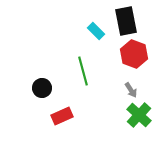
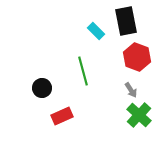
red hexagon: moved 3 px right, 3 px down
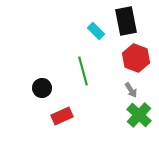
red hexagon: moved 1 px left, 1 px down
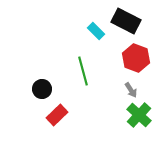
black rectangle: rotated 52 degrees counterclockwise
black circle: moved 1 px down
red rectangle: moved 5 px left, 1 px up; rotated 20 degrees counterclockwise
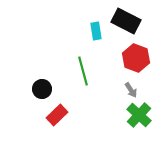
cyan rectangle: rotated 36 degrees clockwise
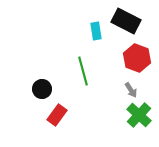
red hexagon: moved 1 px right
red rectangle: rotated 10 degrees counterclockwise
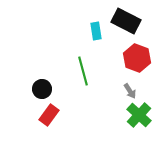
gray arrow: moved 1 px left, 1 px down
red rectangle: moved 8 px left
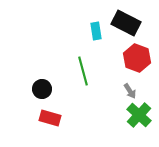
black rectangle: moved 2 px down
red rectangle: moved 1 px right, 3 px down; rotated 70 degrees clockwise
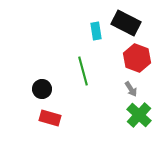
gray arrow: moved 1 px right, 2 px up
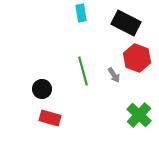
cyan rectangle: moved 15 px left, 18 px up
gray arrow: moved 17 px left, 14 px up
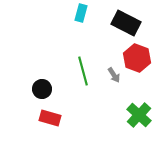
cyan rectangle: rotated 24 degrees clockwise
